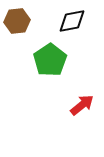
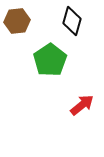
black diamond: rotated 64 degrees counterclockwise
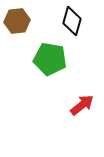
green pentagon: moved 1 px up; rotated 28 degrees counterclockwise
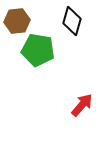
green pentagon: moved 12 px left, 9 px up
red arrow: rotated 10 degrees counterclockwise
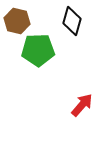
brown hexagon: rotated 20 degrees clockwise
green pentagon: rotated 12 degrees counterclockwise
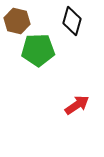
red arrow: moved 5 px left; rotated 15 degrees clockwise
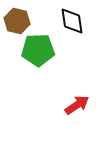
black diamond: rotated 24 degrees counterclockwise
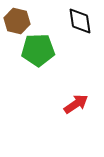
black diamond: moved 8 px right
red arrow: moved 1 px left, 1 px up
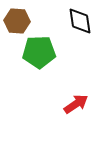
brown hexagon: rotated 10 degrees counterclockwise
green pentagon: moved 1 px right, 2 px down
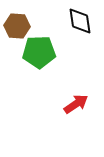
brown hexagon: moved 5 px down
